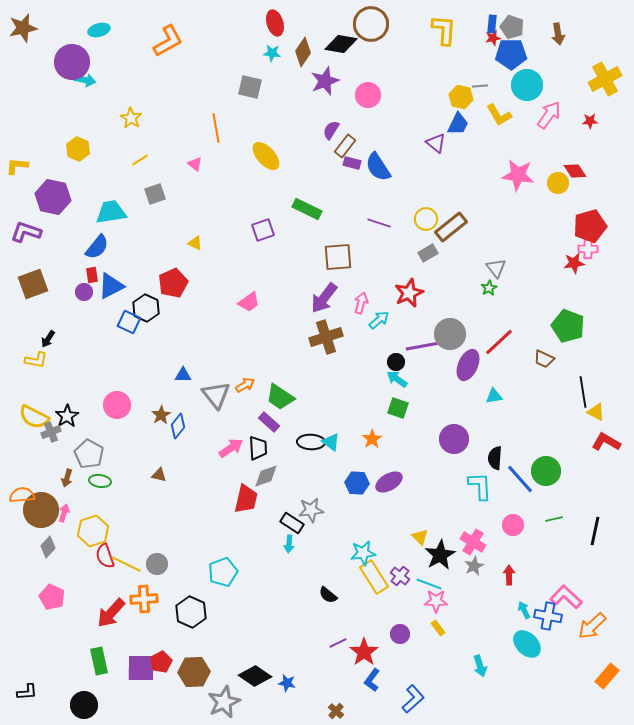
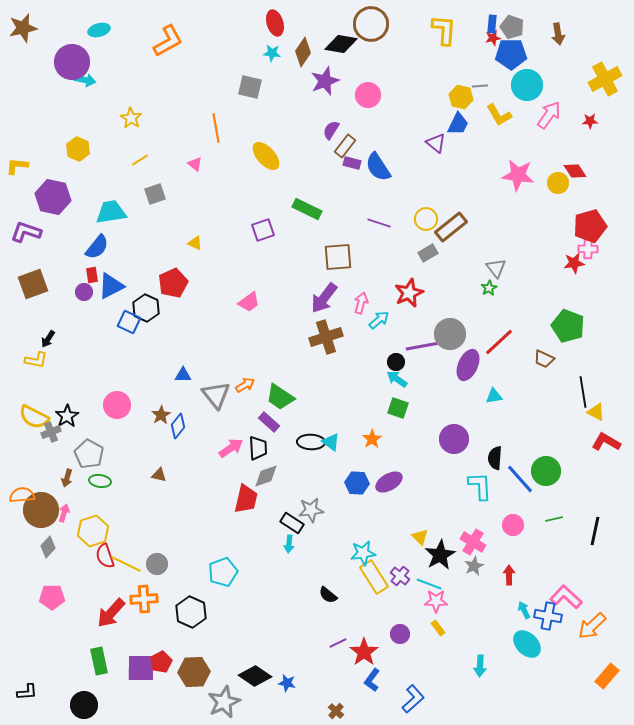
pink pentagon at (52, 597): rotated 25 degrees counterclockwise
cyan arrow at (480, 666): rotated 20 degrees clockwise
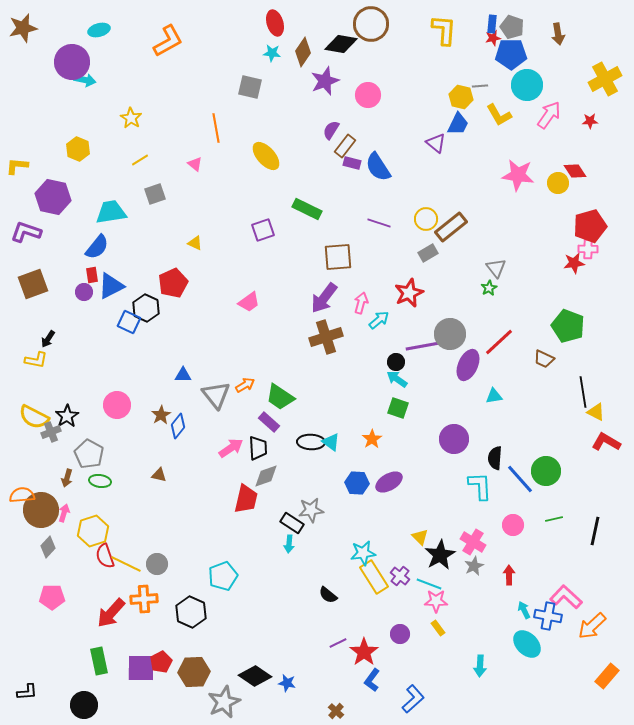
cyan pentagon at (223, 572): moved 4 px down
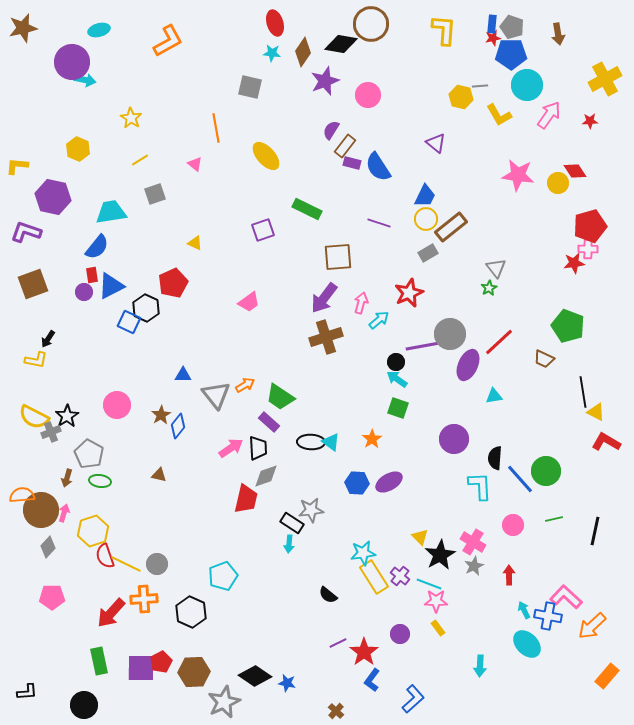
blue trapezoid at (458, 124): moved 33 px left, 72 px down
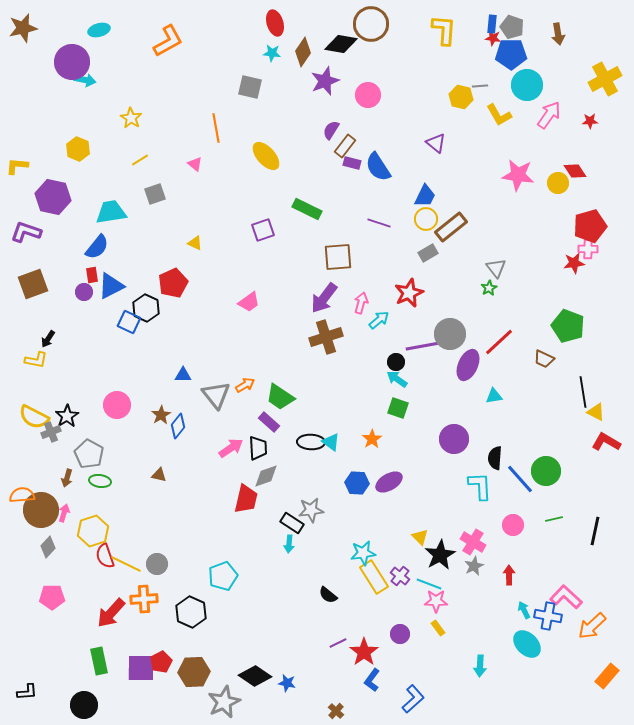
red star at (493, 38): rotated 21 degrees clockwise
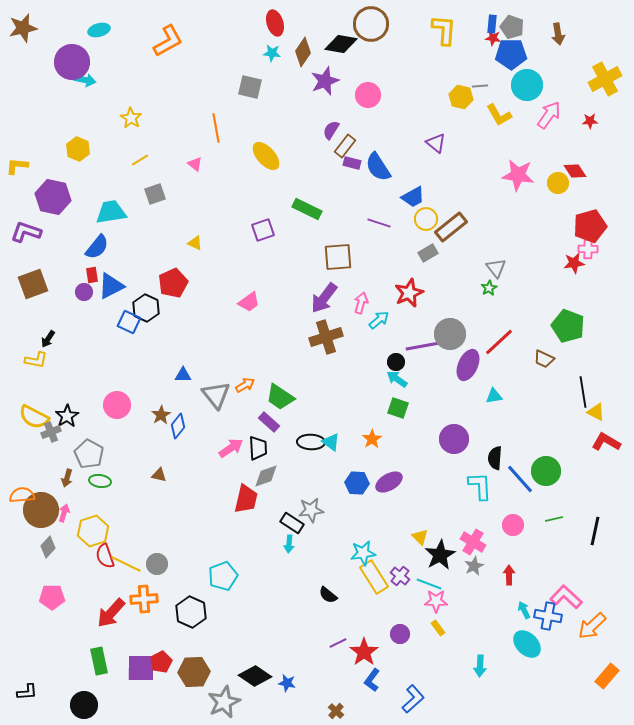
blue trapezoid at (425, 196): moved 12 px left, 1 px down; rotated 35 degrees clockwise
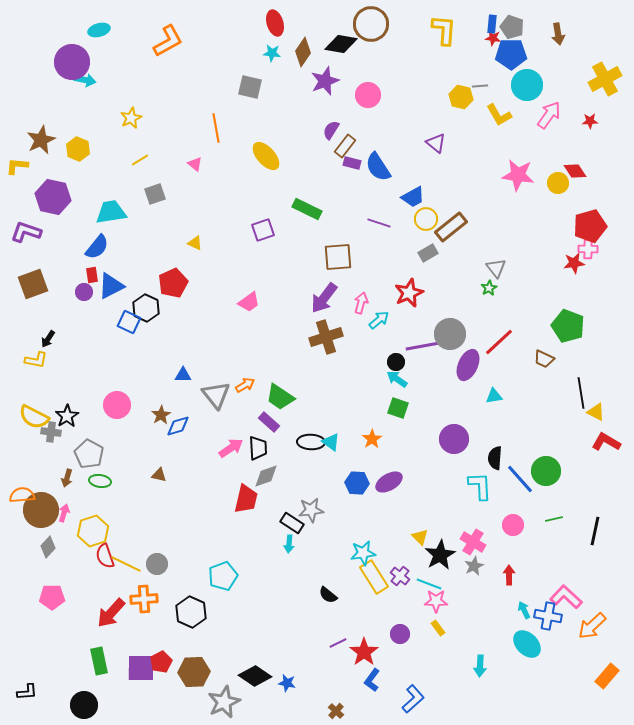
brown star at (23, 28): moved 18 px right, 112 px down; rotated 12 degrees counterclockwise
yellow star at (131, 118): rotated 15 degrees clockwise
black line at (583, 392): moved 2 px left, 1 px down
blue diamond at (178, 426): rotated 35 degrees clockwise
gray cross at (51, 432): rotated 30 degrees clockwise
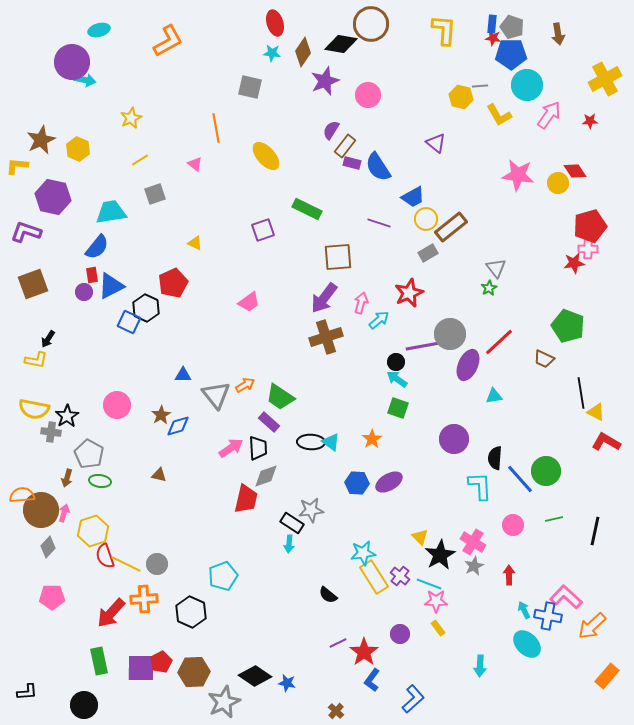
yellow semicircle at (34, 417): moved 8 px up; rotated 16 degrees counterclockwise
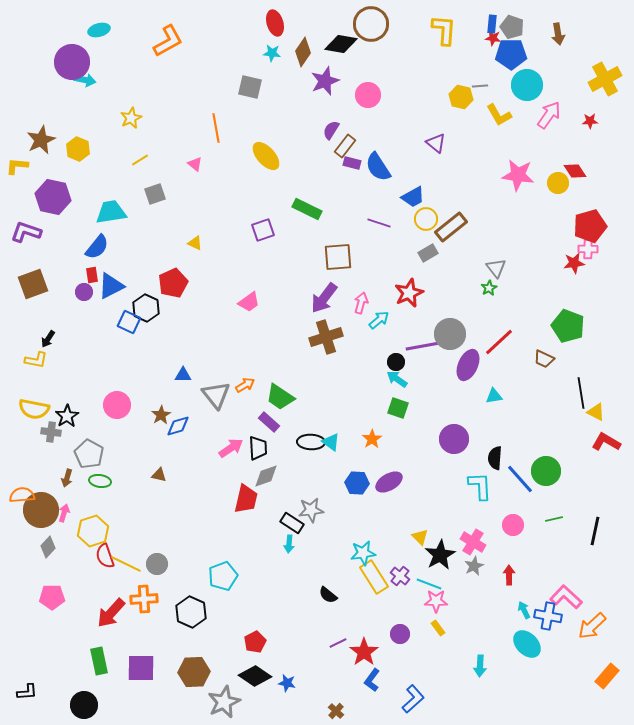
red pentagon at (161, 662): moved 94 px right, 20 px up
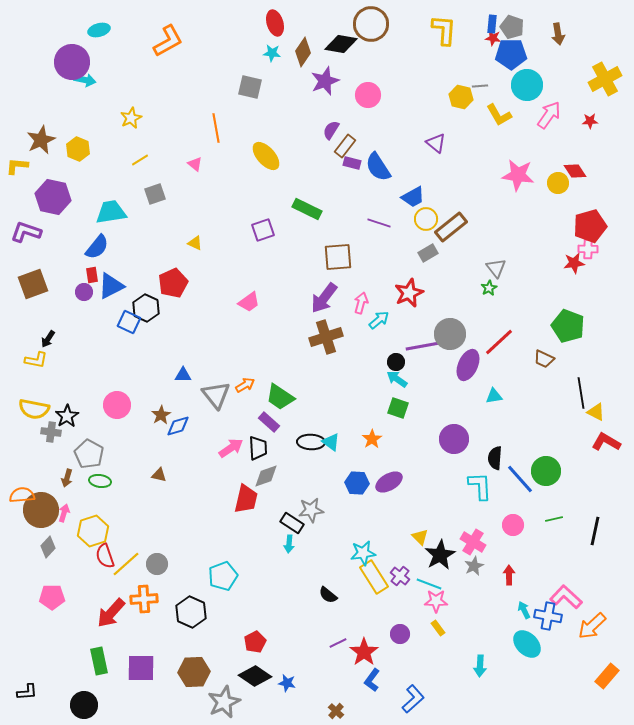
yellow line at (126, 564): rotated 68 degrees counterclockwise
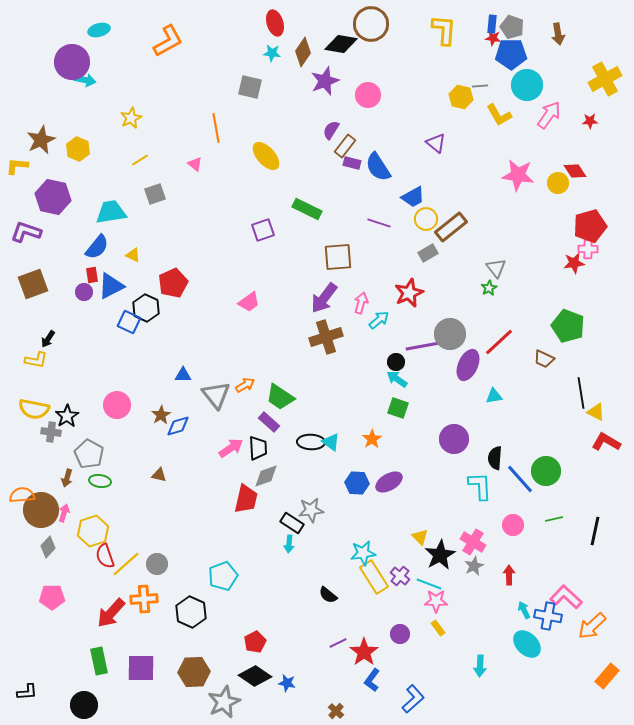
yellow triangle at (195, 243): moved 62 px left, 12 px down
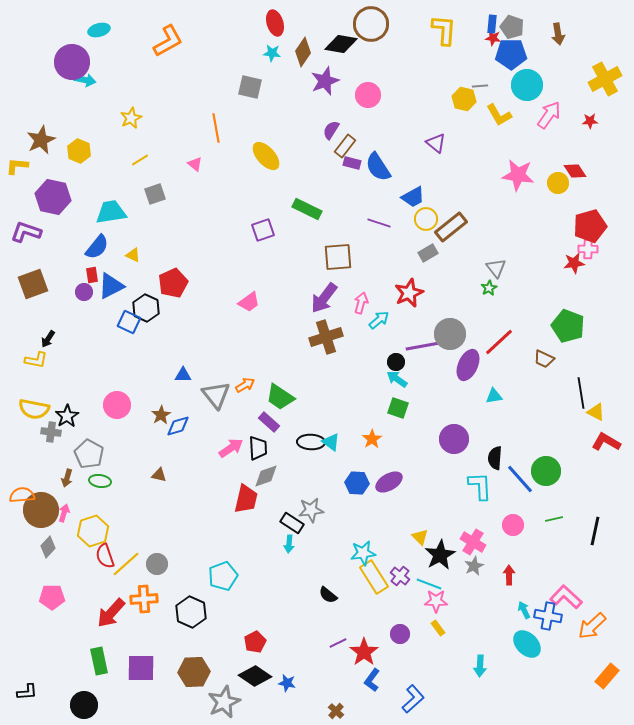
yellow hexagon at (461, 97): moved 3 px right, 2 px down
yellow hexagon at (78, 149): moved 1 px right, 2 px down
